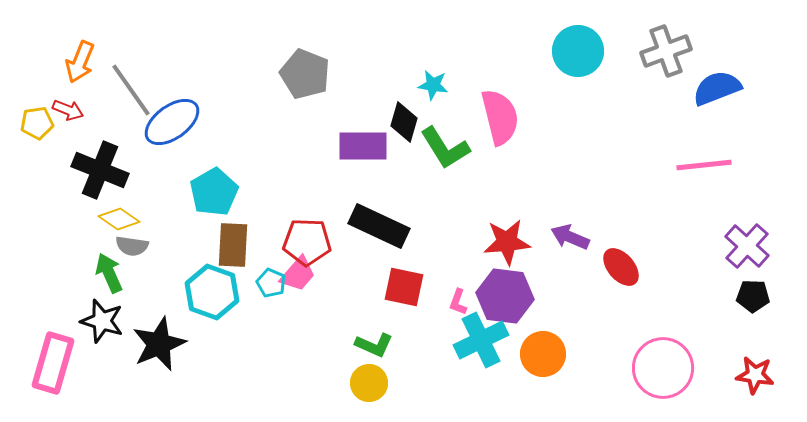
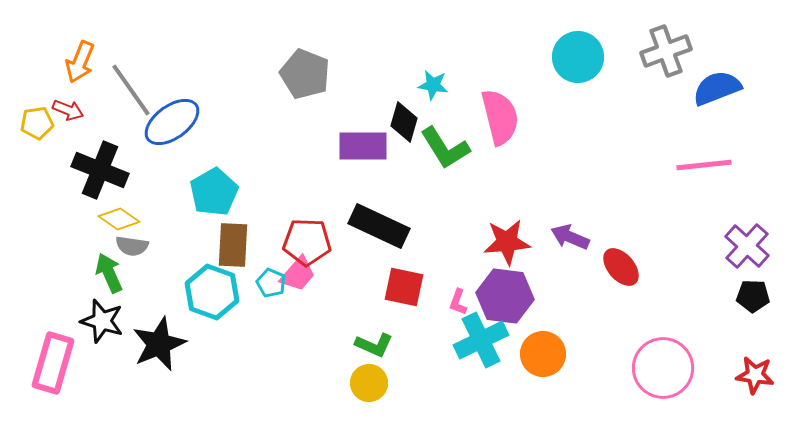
cyan circle at (578, 51): moved 6 px down
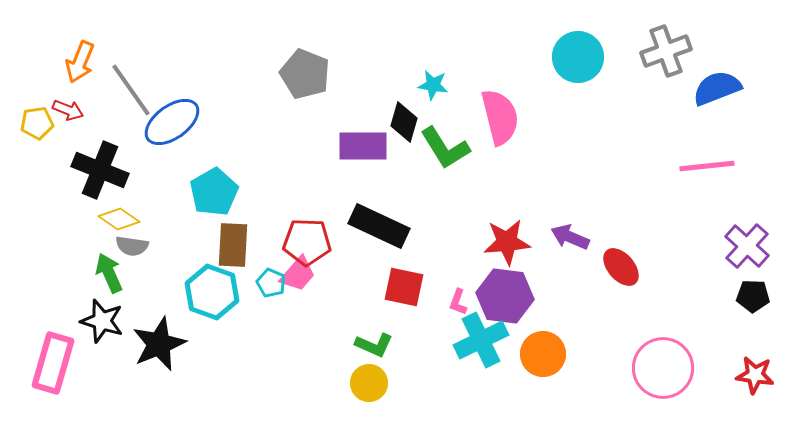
pink line at (704, 165): moved 3 px right, 1 px down
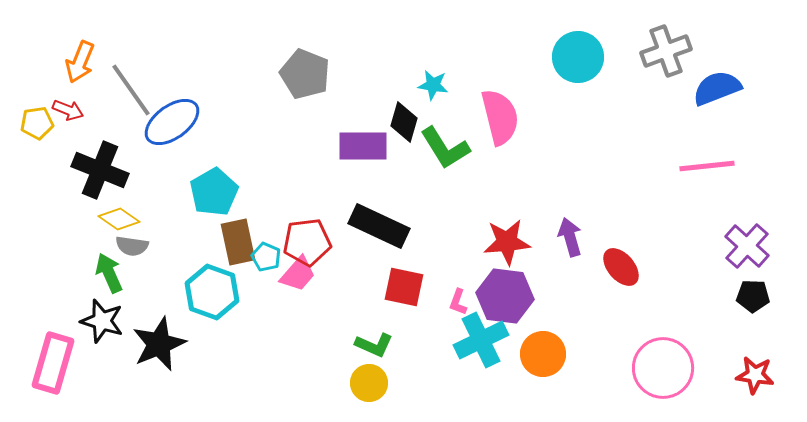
purple arrow at (570, 237): rotated 51 degrees clockwise
red pentagon at (307, 242): rotated 9 degrees counterclockwise
brown rectangle at (233, 245): moved 5 px right, 3 px up; rotated 15 degrees counterclockwise
cyan pentagon at (271, 283): moved 5 px left, 26 px up
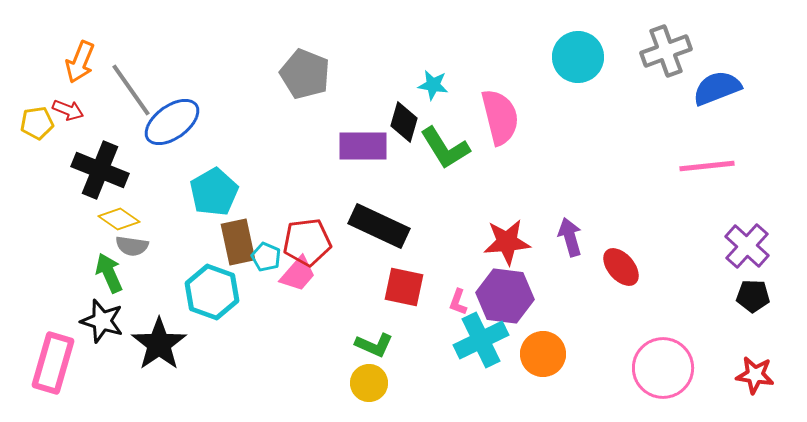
black star at (159, 344): rotated 12 degrees counterclockwise
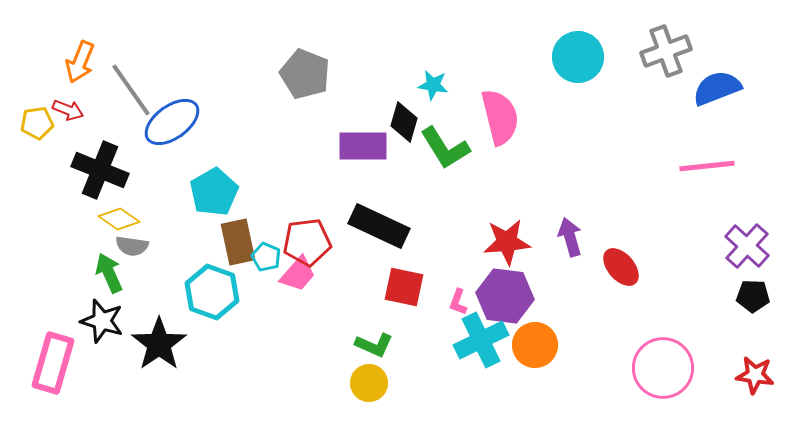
orange circle at (543, 354): moved 8 px left, 9 px up
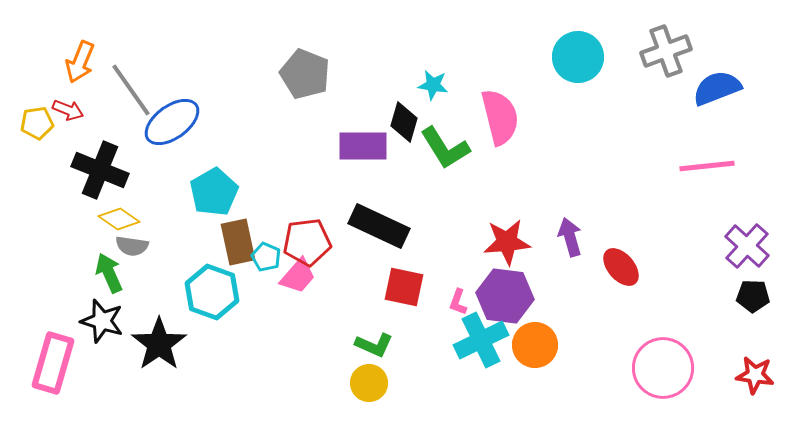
pink trapezoid at (298, 274): moved 2 px down
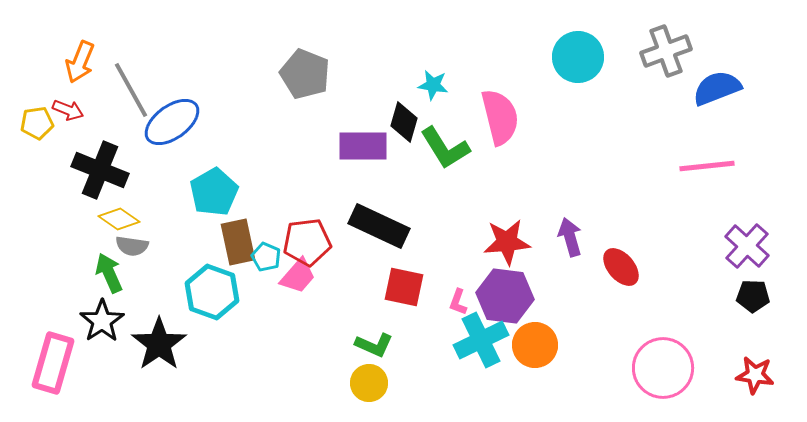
gray line at (131, 90): rotated 6 degrees clockwise
black star at (102, 321): rotated 21 degrees clockwise
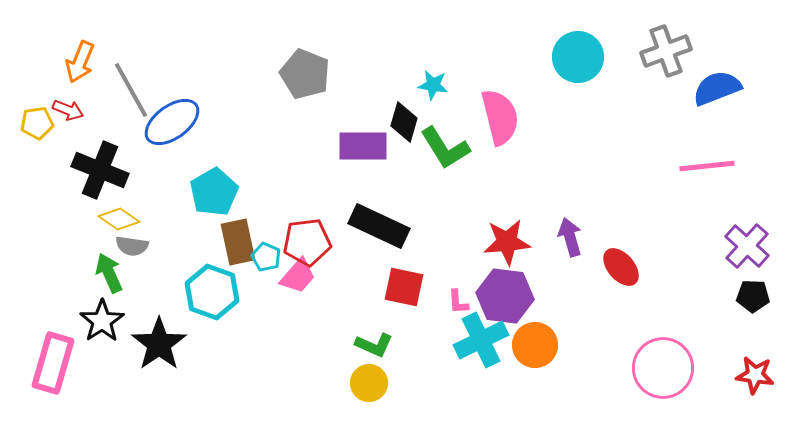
pink L-shape at (458, 302): rotated 24 degrees counterclockwise
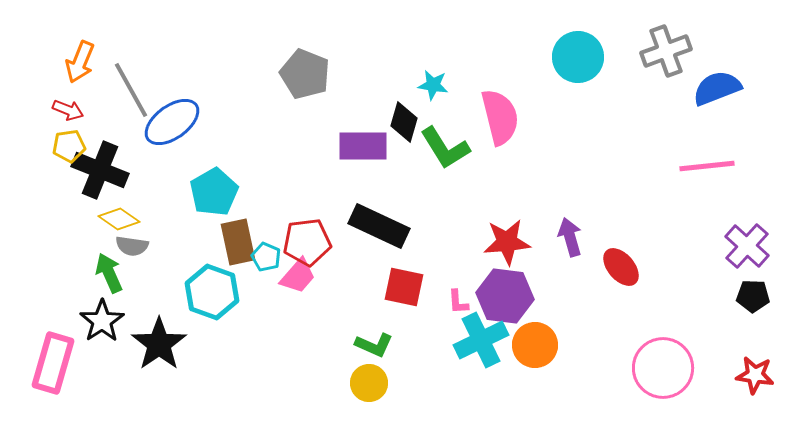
yellow pentagon at (37, 123): moved 32 px right, 23 px down
